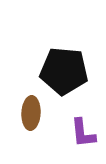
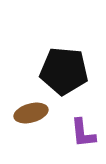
brown ellipse: rotated 72 degrees clockwise
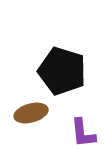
black pentagon: moved 2 px left; rotated 12 degrees clockwise
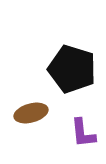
black pentagon: moved 10 px right, 2 px up
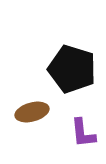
brown ellipse: moved 1 px right, 1 px up
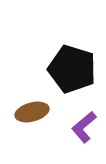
purple L-shape: moved 1 px right, 6 px up; rotated 56 degrees clockwise
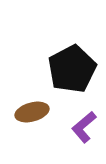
black pentagon: rotated 27 degrees clockwise
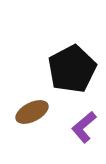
brown ellipse: rotated 12 degrees counterclockwise
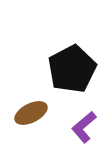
brown ellipse: moved 1 px left, 1 px down
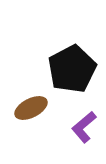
brown ellipse: moved 5 px up
